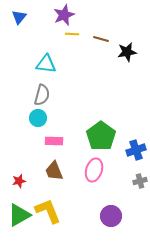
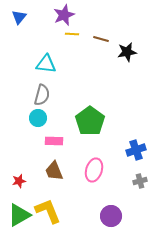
green pentagon: moved 11 px left, 15 px up
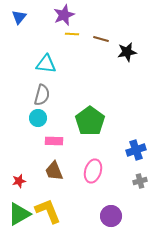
pink ellipse: moved 1 px left, 1 px down
green triangle: moved 1 px up
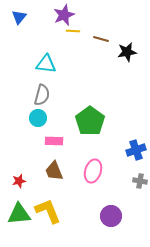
yellow line: moved 1 px right, 3 px up
gray cross: rotated 24 degrees clockwise
green triangle: rotated 25 degrees clockwise
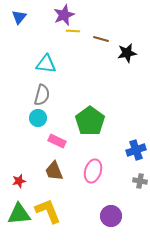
black star: moved 1 px down
pink rectangle: moved 3 px right; rotated 24 degrees clockwise
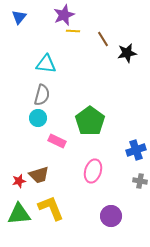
brown line: moved 2 px right; rotated 42 degrees clockwise
brown trapezoid: moved 15 px left, 4 px down; rotated 85 degrees counterclockwise
yellow L-shape: moved 3 px right, 3 px up
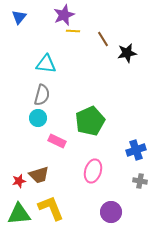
green pentagon: rotated 12 degrees clockwise
purple circle: moved 4 px up
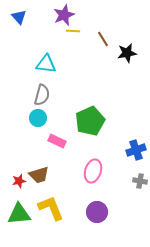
blue triangle: rotated 21 degrees counterclockwise
purple circle: moved 14 px left
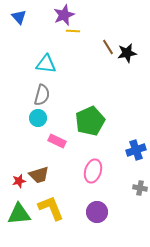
brown line: moved 5 px right, 8 px down
gray cross: moved 7 px down
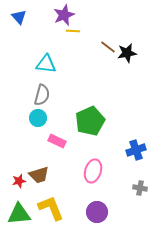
brown line: rotated 21 degrees counterclockwise
